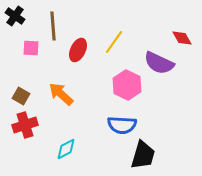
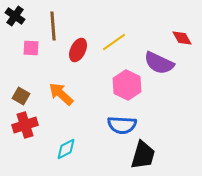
yellow line: rotated 20 degrees clockwise
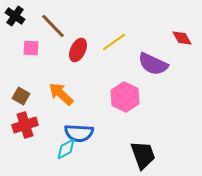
brown line: rotated 40 degrees counterclockwise
purple semicircle: moved 6 px left, 1 px down
pink hexagon: moved 2 px left, 12 px down
blue semicircle: moved 43 px left, 8 px down
black trapezoid: rotated 36 degrees counterclockwise
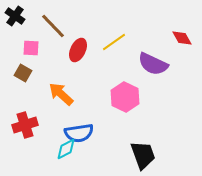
brown square: moved 2 px right, 23 px up
blue semicircle: rotated 12 degrees counterclockwise
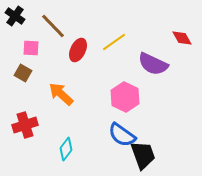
blue semicircle: moved 43 px right, 2 px down; rotated 44 degrees clockwise
cyan diamond: rotated 25 degrees counterclockwise
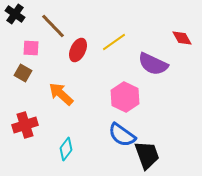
black cross: moved 2 px up
black trapezoid: moved 4 px right
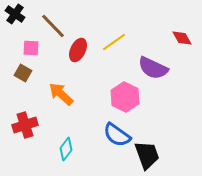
purple semicircle: moved 4 px down
blue semicircle: moved 5 px left
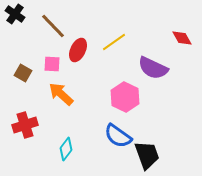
pink square: moved 21 px right, 16 px down
blue semicircle: moved 1 px right, 1 px down
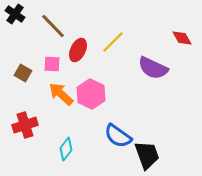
yellow line: moved 1 px left; rotated 10 degrees counterclockwise
pink hexagon: moved 34 px left, 3 px up
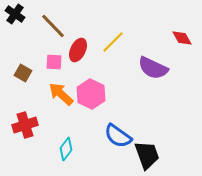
pink square: moved 2 px right, 2 px up
